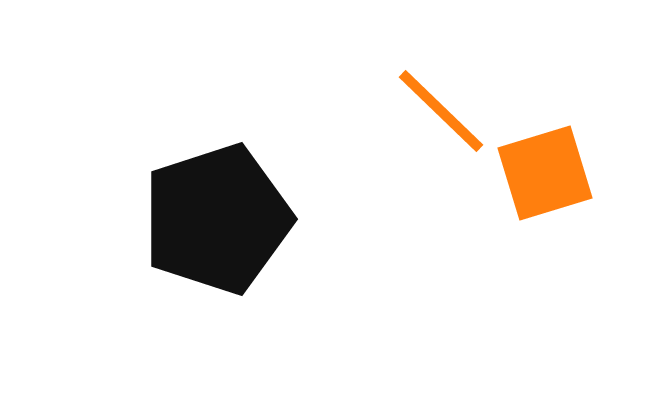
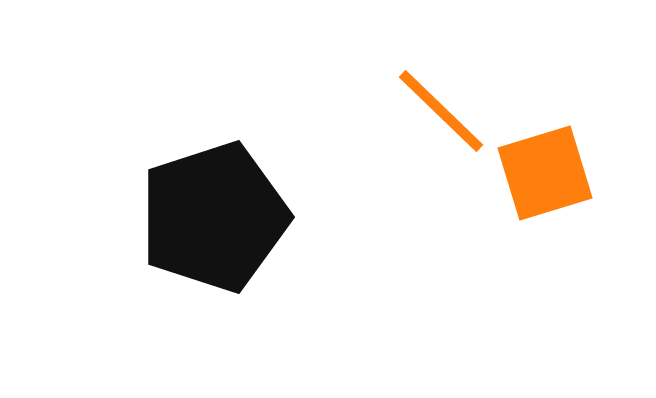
black pentagon: moved 3 px left, 2 px up
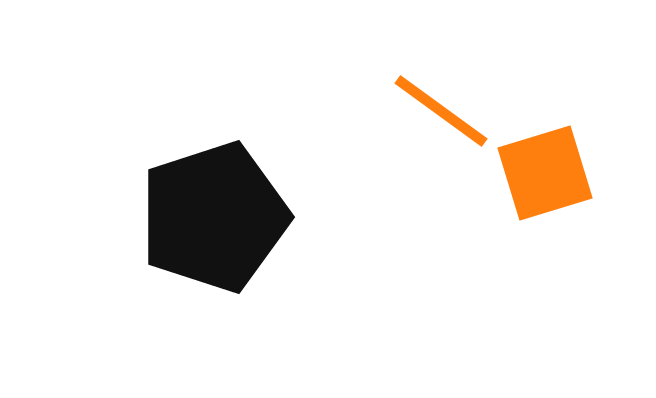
orange line: rotated 8 degrees counterclockwise
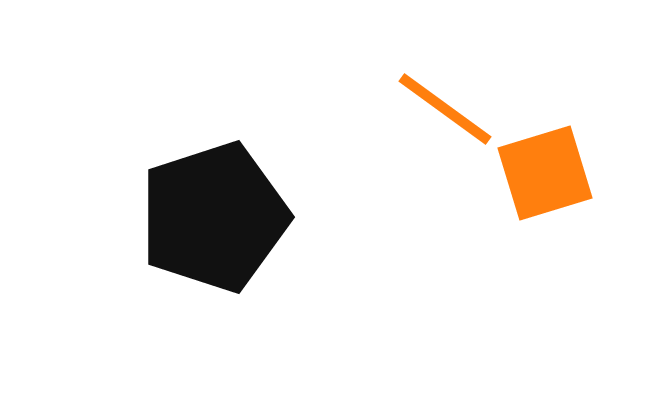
orange line: moved 4 px right, 2 px up
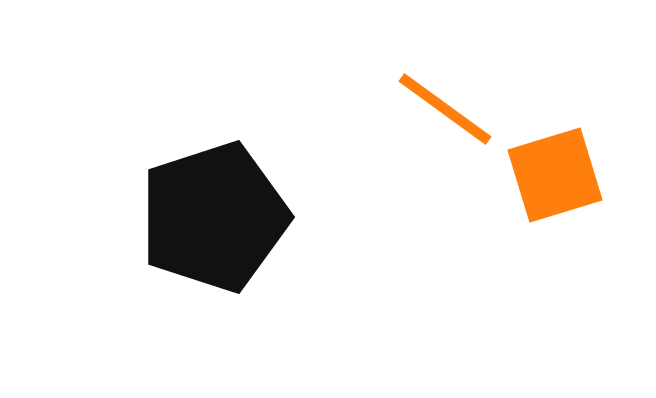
orange square: moved 10 px right, 2 px down
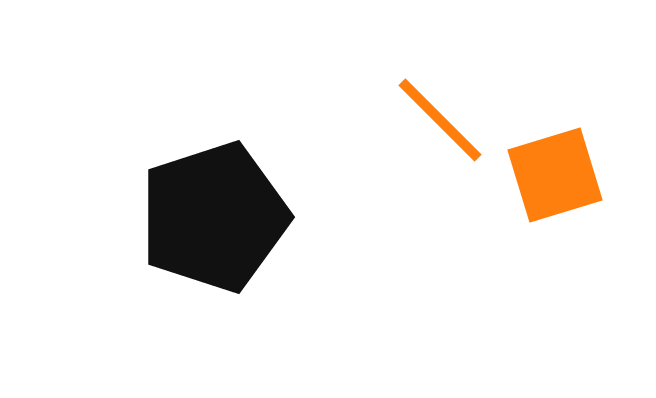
orange line: moved 5 px left, 11 px down; rotated 9 degrees clockwise
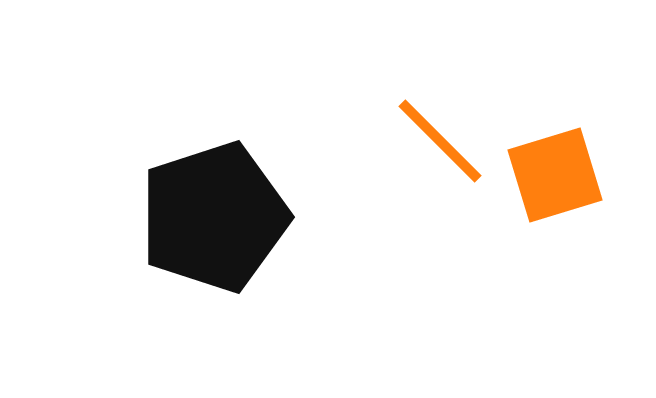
orange line: moved 21 px down
